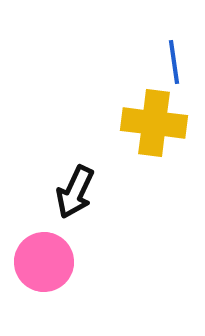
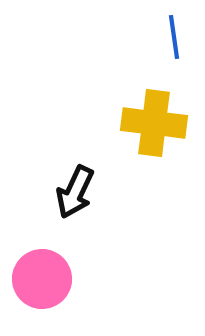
blue line: moved 25 px up
pink circle: moved 2 px left, 17 px down
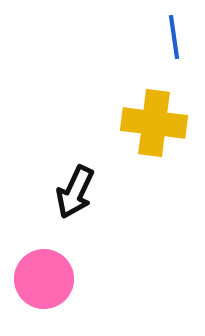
pink circle: moved 2 px right
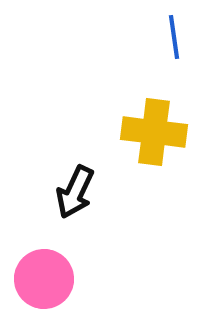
yellow cross: moved 9 px down
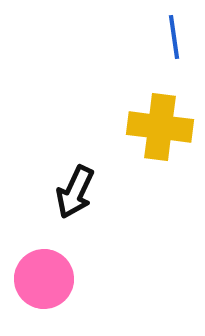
yellow cross: moved 6 px right, 5 px up
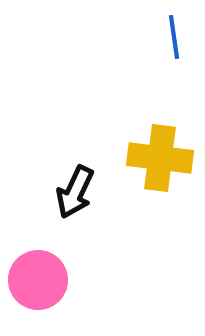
yellow cross: moved 31 px down
pink circle: moved 6 px left, 1 px down
